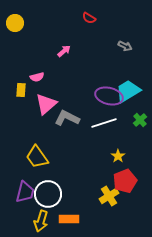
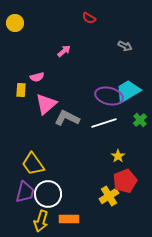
yellow trapezoid: moved 4 px left, 7 px down
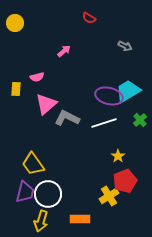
yellow rectangle: moved 5 px left, 1 px up
orange rectangle: moved 11 px right
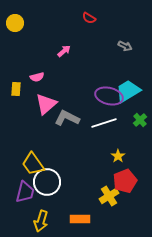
white circle: moved 1 px left, 12 px up
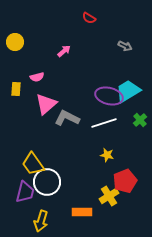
yellow circle: moved 19 px down
yellow star: moved 11 px left, 1 px up; rotated 24 degrees counterclockwise
orange rectangle: moved 2 px right, 7 px up
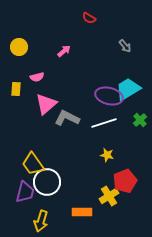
yellow circle: moved 4 px right, 5 px down
gray arrow: rotated 24 degrees clockwise
cyan trapezoid: moved 2 px up
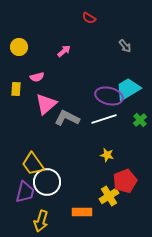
white line: moved 4 px up
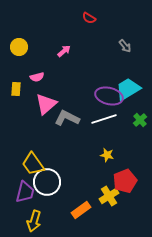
orange rectangle: moved 1 px left, 2 px up; rotated 36 degrees counterclockwise
yellow arrow: moved 7 px left
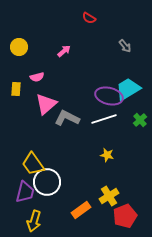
red pentagon: moved 35 px down
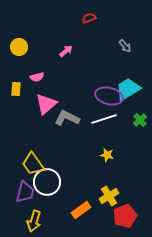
red semicircle: rotated 128 degrees clockwise
pink arrow: moved 2 px right
